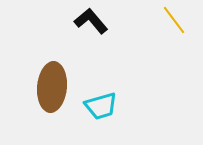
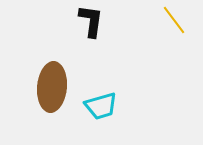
black L-shape: rotated 48 degrees clockwise
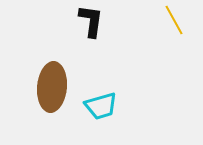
yellow line: rotated 8 degrees clockwise
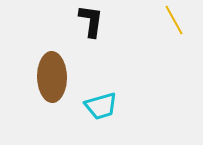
brown ellipse: moved 10 px up; rotated 6 degrees counterclockwise
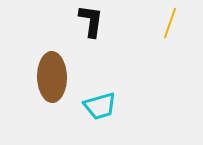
yellow line: moved 4 px left, 3 px down; rotated 48 degrees clockwise
cyan trapezoid: moved 1 px left
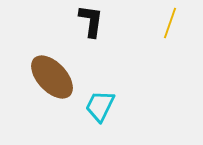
brown ellipse: rotated 42 degrees counterclockwise
cyan trapezoid: rotated 132 degrees clockwise
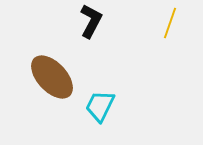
black L-shape: rotated 20 degrees clockwise
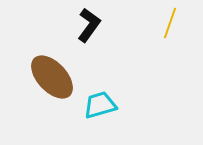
black L-shape: moved 2 px left, 4 px down; rotated 8 degrees clockwise
cyan trapezoid: moved 1 px up; rotated 48 degrees clockwise
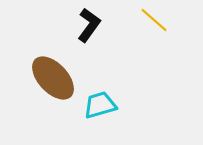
yellow line: moved 16 px left, 3 px up; rotated 68 degrees counterclockwise
brown ellipse: moved 1 px right, 1 px down
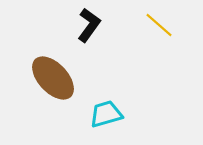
yellow line: moved 5 px right, 5 px down
cyan trapezoid: moved 6 px right, 9 px down
